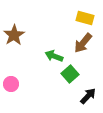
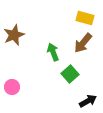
brown star: rotated 10 degrees clockwise
green arrow: moved 1 px left, 4 px up; rotated 48 degrees clockwise
pink circle: moved 1 px right, 3 px down
black arrow: moved 5 px down; rotated 18 degrees clockwise
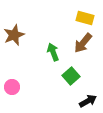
green square: moved 1 px right, 2 px down
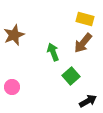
yellow rectangle: moved 1 px down
